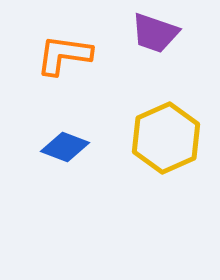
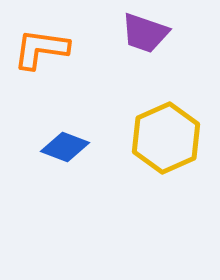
purple trapezoid: moved 10 px left
orange L-shape: moved 23 px left, 6 px up
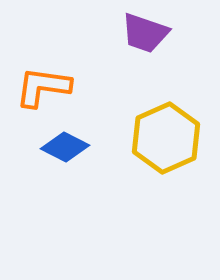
orange L-shape: moved 2 px right, 38 px down
blue diamond: rotated 6 degrees clockwise
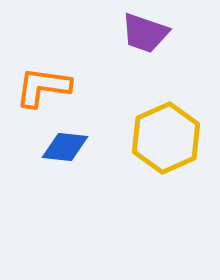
blue diamond: rotated 21 degrees counterclockwise
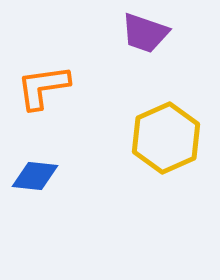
orange L-shape: rotated 16 degrees counterclockwise
blue diamond: moved 30 px left, 29 px down
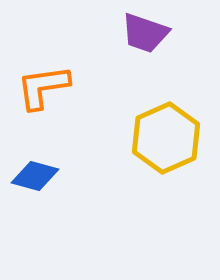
blue diamond: rotated 9 degrees clockwise
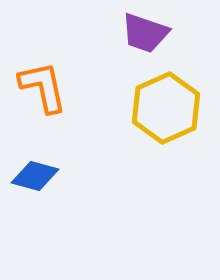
orange L-shape: rotated 86 degrees clockwise
yellow hexagon: moved 30 px up
